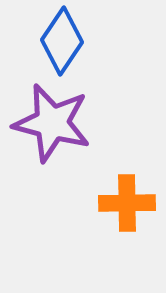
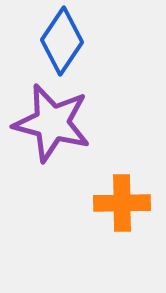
orange cross: moved 5 px left
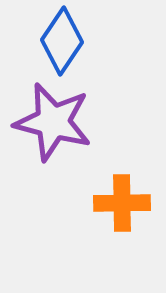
purple star: moved 1 px right, 1 px up
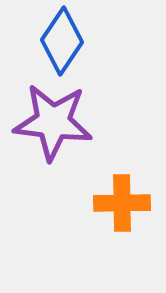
purple star: rotated 8 degrees counterclockwise
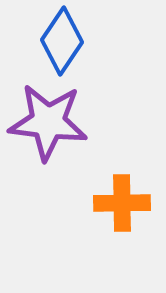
purple star: moved 5 px left
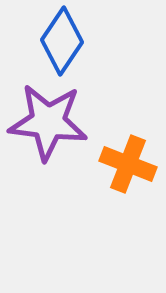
orange cross: moved 6 px right, 39 px up; rotated 22 degrees clockwise
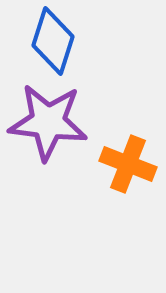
blue diamond: moved 9 px left; rotated 16 degrees counterclockwise
